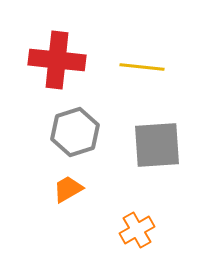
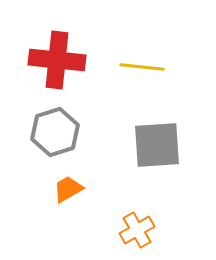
gray hexagon: moved 20 px left
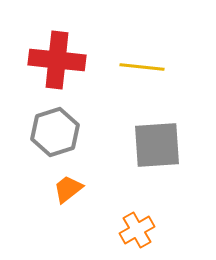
orange trapezoid: rotated 8 degrees counterclockwise
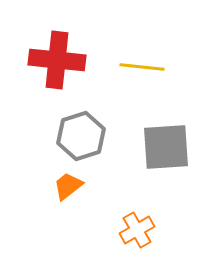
gray hexagon: moved 26 px right, 4 px down
gray square: moved 9 px right, 2 px down
orange trapezoid: moved 3 px up
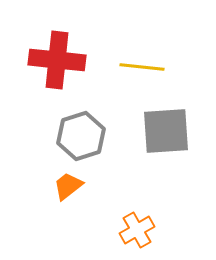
gray square: moved 16 px up
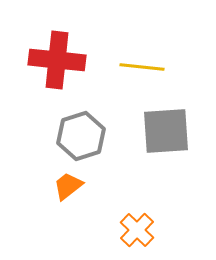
orange cross: rotated 16 degrees counterclockwise
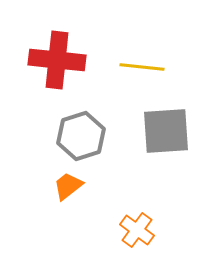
orange cross: rotated 8 degrees counterclockwise
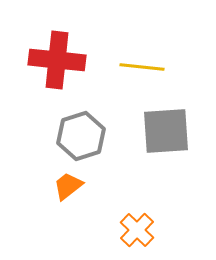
orange cross: rotated 8 degrees clockwise
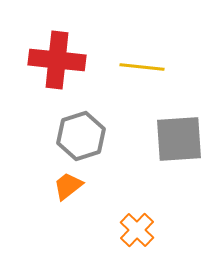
gray square: moved 13 px right, 8 px down
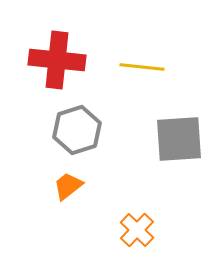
gray hexagon: moved 4 px left, 6 px up
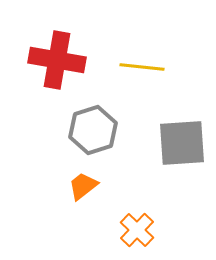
red cross: rotated 4 degrees clockwise
gray hexagon: moved 16 px right
gray square: moved 3 px right, 4 px down
orange trapezoid: moved 15 px right
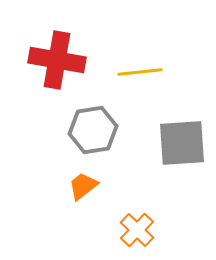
yellow line: moved 2 px left, 5 px down; rotated 12 degrees counterclockwise
gray hexagon: rotated 9 degrees clockwise
